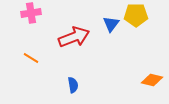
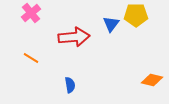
pink cross: rotated 30 degrees counterclockwise
red arrow: rotated 16 degrees clockwise
blue semicircle: moved 3 px left
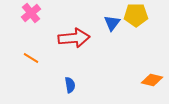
blue triangle: moved 1 px right, 1 px up
red arrow: moved 1 px down
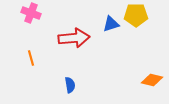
pink cross: rotated 30 degrees counterclockwise
blue triangle: moved 1 px left, 1 px down; rotated 36 degrees clockwise
orange line: rotated 42 degrees clockwise
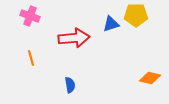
pink cross: moved 1 px left, 3 px down
orange diamond: moved 2 px left, 2 px up
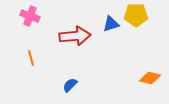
red arrow: moved 1 px right, 2 px up
blue semicircle: rotated 126 degrees counterclockwise
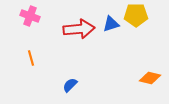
red arrow: moved 4 px right, 7 px up
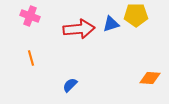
orange diamond: rotated 10 degrees counterclockwise
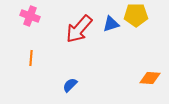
red arrow: rotated 136 degrees clockwise
orange line: rotated 21 degrees clockwise
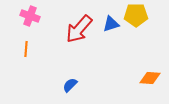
orange line: moved 5 px left, 9 px up
